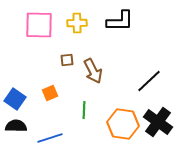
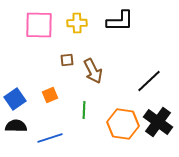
orange square: moved 2 px down
blue square: rotated 20 degrees clockwise
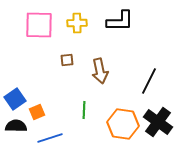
brown arrow: moved 7 px right; rotated 15 degrees clockwise
black line: rotated 20 degrees counterclockwise
orange square: moved 13 px left, 17 px down
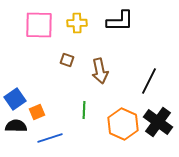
brown square: rotated 24 degrees clockwise
orange hexagon: rotated 16 degrees clockwise
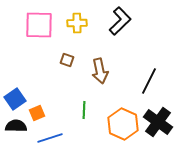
black L-shape: rotated 44 degrees counterclockwise
orange square: moved 1 px down
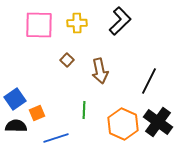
brown square: rotated 24 degrees clockwise
blue line: moved 6 px right
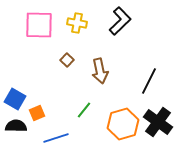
yellow cross: rotated 12 degrees clockwise
blue square: rotated 25 degrees counterclockwise
green line: rotated 36 degrees clockwise
orange hexagon: rotated 20 degrees clockwise
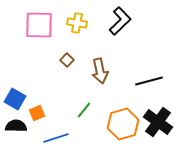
black line: rotated 48 degrees clockwise
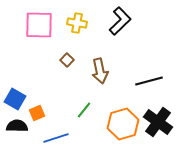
black semicircle: moved 1 px right
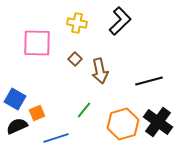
pink square: moved 2 px left, 18 px down
brown square: moved 8 px right, 1 px up
black semicircle: rotated 25 degrees counterclockwise
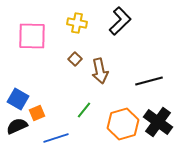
pink square: moved 5 px left, 7 px up
blue square: moved 3 px right
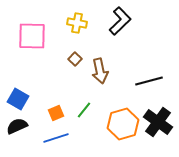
orange square: moved 19 px right
